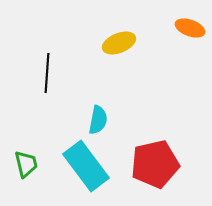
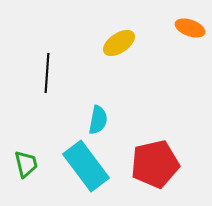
yellow ellipse: rotated 12 degrees counterclockwise
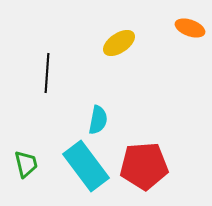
red pentagon: moved 11 px left, 2 px down; rotated 9 degrees clockwise
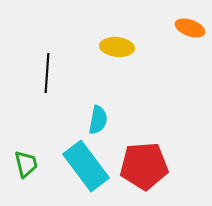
yellow ellipse: moved 2 px left, 4 px down; rotated 40 degrees clockwise
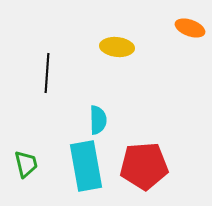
cyan semicircle: rotated 12 degrees counterclockwise
cyan rectangle: rotated 27 degrees clockwise
